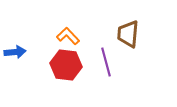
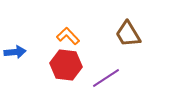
brown trapezoid: rotated 36 degrees counterclockwise
purple line: moved 16 px down; rotated 72 degrees clockwise
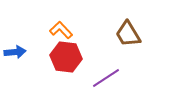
orange L-shape: moved 7 px left, 6 px up
red hexagon: moved 8 px up
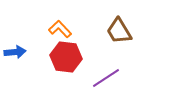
orange L-shape: moved 1 px left, 1 px up
brown trapezoid: moved 9 px left, 3 px up
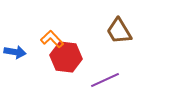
orange L-shape: moved 8 px left, 10 px down
blue arrow: rotated 15 degrees clockwise
purple line: moved 1 px left, 2 px down; rotated 8 degrees clockwise
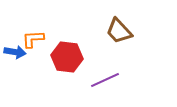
brown trapezoid: rotated 12 degrees counterclockwise
orange L-shape: moved 19 px left; rotated 50 degrees counterclockwise
red hexagon: moved 1 px right
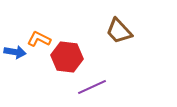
orange L-shape: moved 6 px right; rotated 30 degrees clockwise
purple line: moved 13 px left, 7 px down
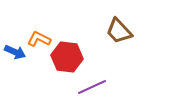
blue arrow: rotated 15 degrees clockwise
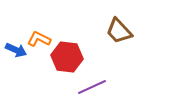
blue arrow: moved 1 px right, 2 px up
